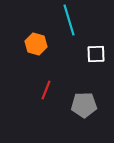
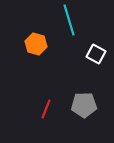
white square: rotated 30 degrees clockwise
red line: moved 19 px down
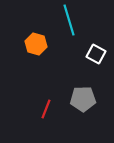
gray pentagon: moved 1 px left, 6 px up
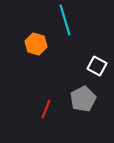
cyan line: moved 4 px left
white square: moved 1 px right, 12 px down
gray pentagon: rotated 25 degrees counterclockwise
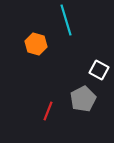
cyan line: moved 1 px right
white square: moved 2 px right, 4 px down
red line: moved 2 px right, 2 px down
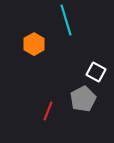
orange hexagon: moved 2 px left; rotated 15 degrees clockwise
white square: moved 3 px left, 2 px down
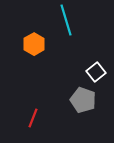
white square: rotated 24 degrees clockwise
gray pentagon: moved 1 px down; rotated 25 degrees counterclockwise
red line: moved 15 px left, 7 px down
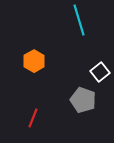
cyan line: moved 13 px right
orange hexagon: moved 17 px down
white square: moved 4 px right
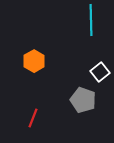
cyan line: moved 12 px right; rotated 16 degrees clockwise
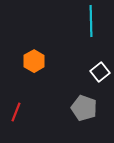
cyan line: moved 1 px down
gray pentagon: moved 1 px right, 8 px down
red line: moved 17 px left, 6 px up
